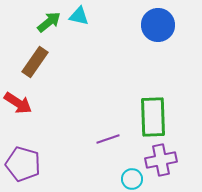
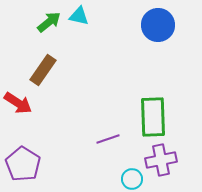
brown rectangle: moved 8 px right, 8 px down
purple pentagon: rotated 16 degrees clockwise
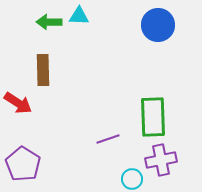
cyan triangle: rotated 10 degrees counterclockwise
green arrow: rotated 140 degrees counterclockwise
brown rectangle: rotated 36 degrees counterclockwise
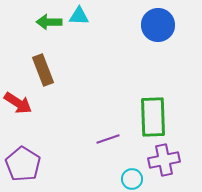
brown rectangle: rotated 20 degrees counterclockwise
purple cross: moved 3 px right
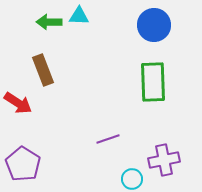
blue circle: moved 4 px left
green rectangle: moved 35 px up
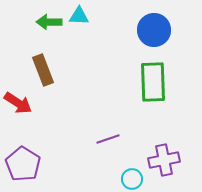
blue circle: moved 5 px down
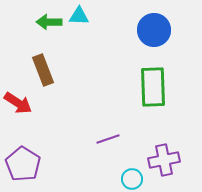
green rectangle: moved 5 px down
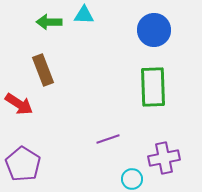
cyan triangle: moved 5 px right, 1 px up
red arrow: moved 1 px right, 1 px down
purple cross: moved 2 px up
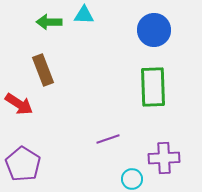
purple cross: rotated 8 degrees clockwise
